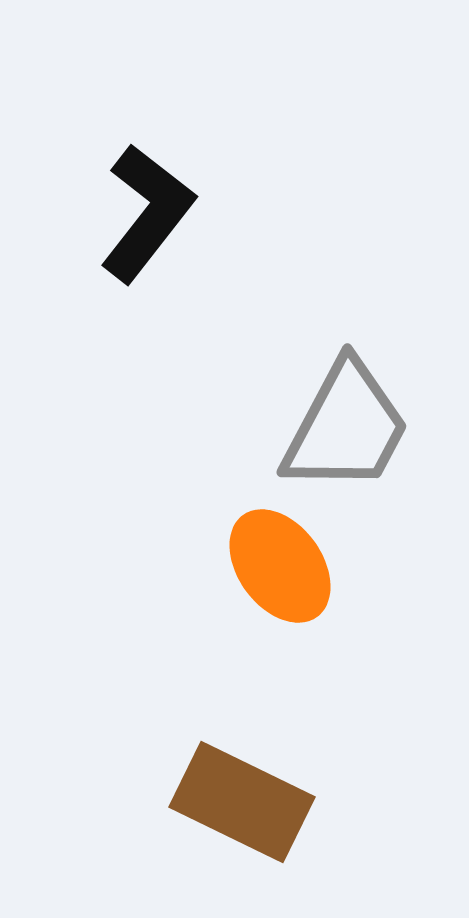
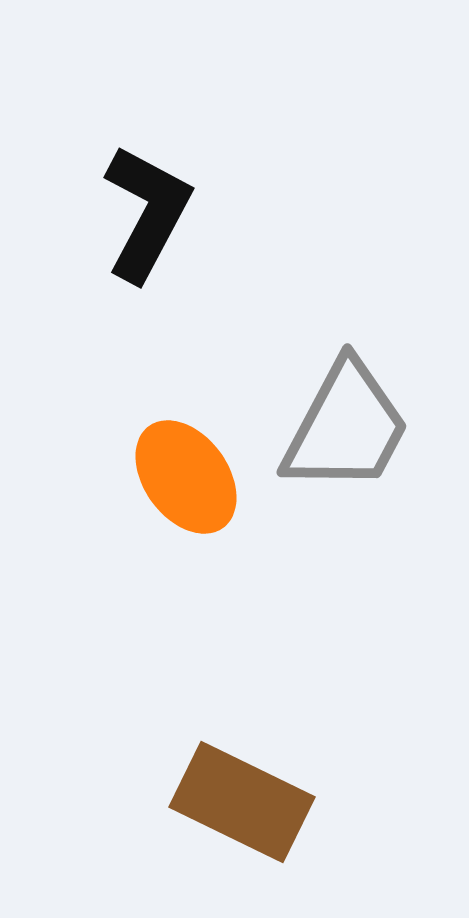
black L-shape: rotated 10 degrees counterclockwise
orange ellipse: moved 94 px left, 89 px up
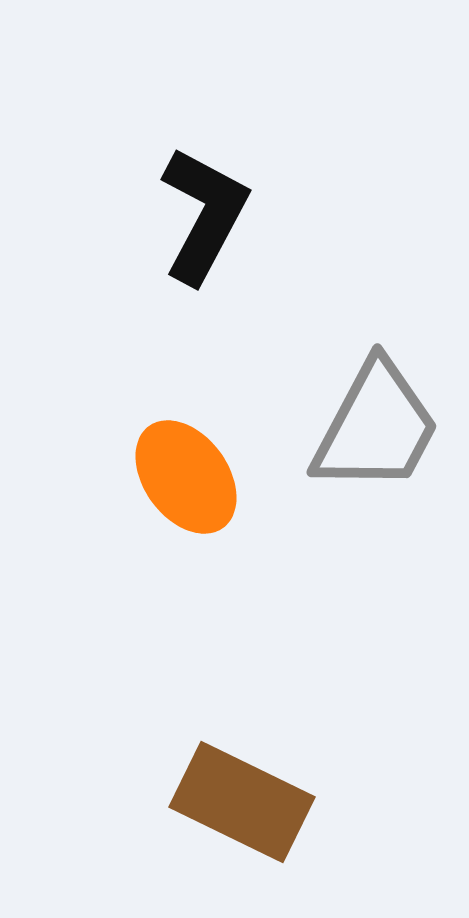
black L-shape: moved 57 px right, 2 px down
gray trapezoid: moved 30 px right
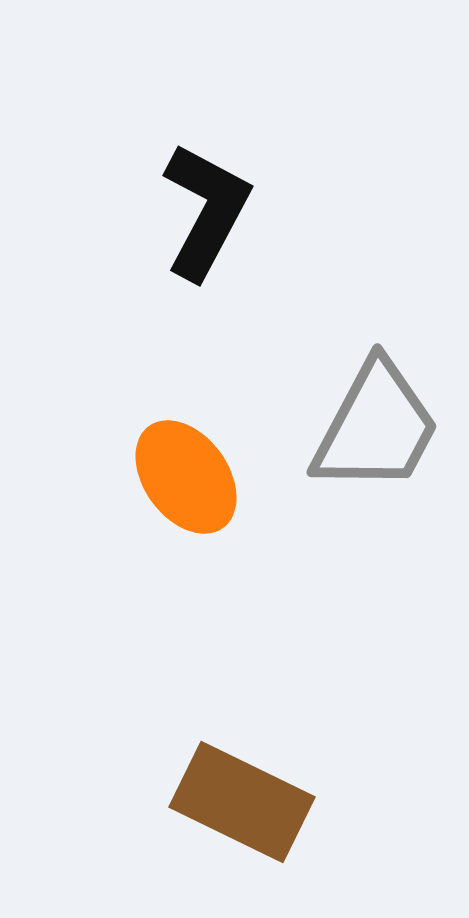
black L-shape: moved 2 px right, 4 px up
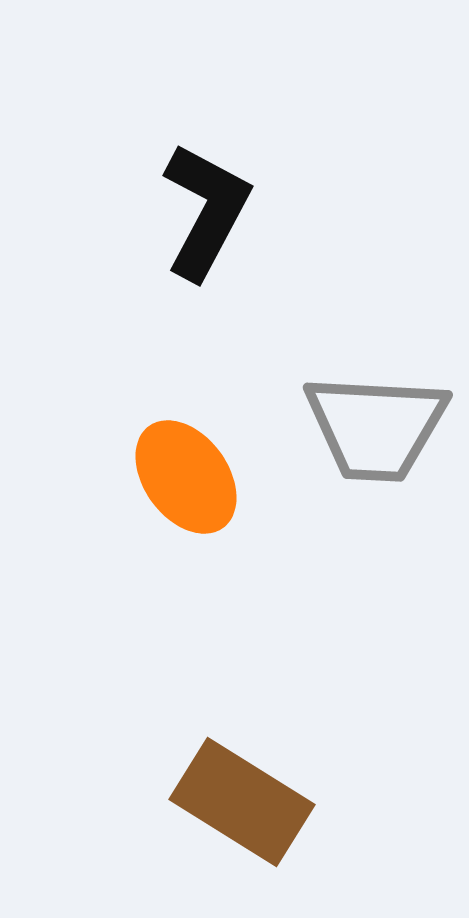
gray trapezoid: rotated 65 degrees clockwise
brown rectangle: rotated 6 degrees clockwise
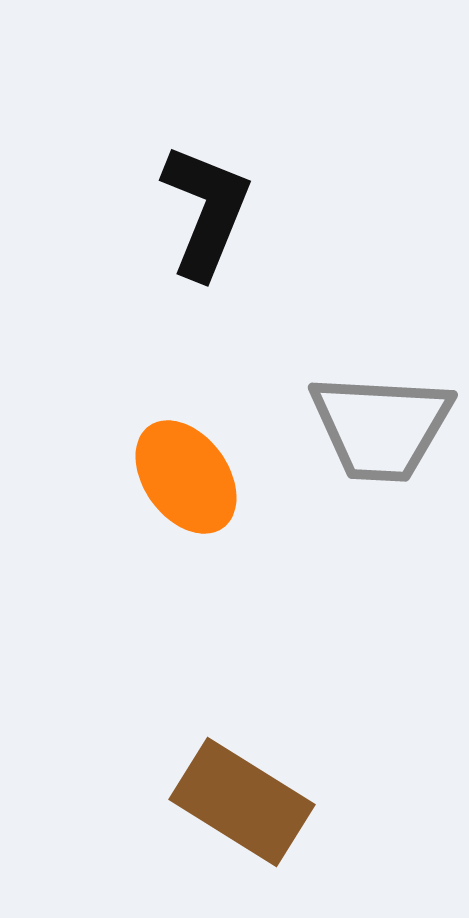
black L-shape: rotated 6 degrees counterclockwise
gray trapezoid: moved 5 px right
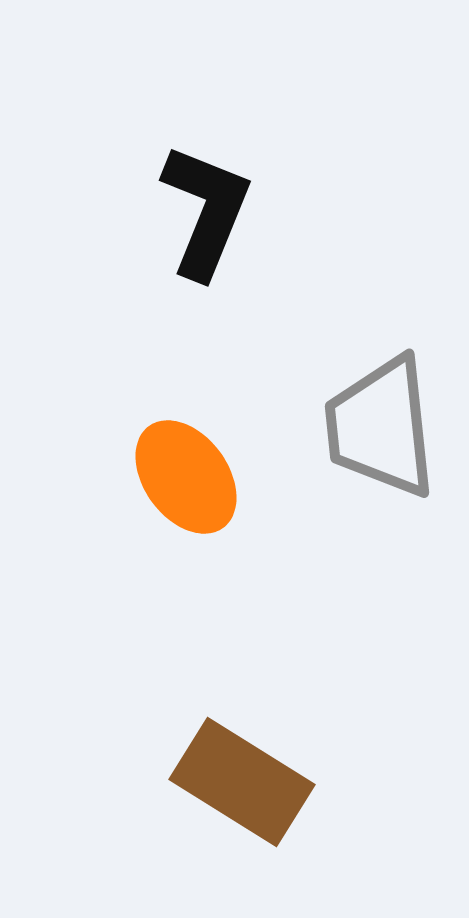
gray trapezoid: rotated 81 degrees clockwise
brown rectangle: moved 20 px up
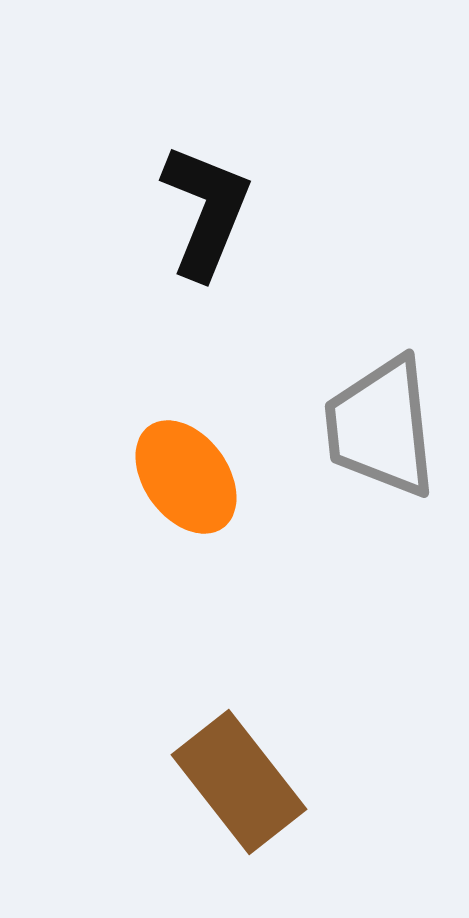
brown rectangle: moved 3 px left; rotated 20 degrees clockwise
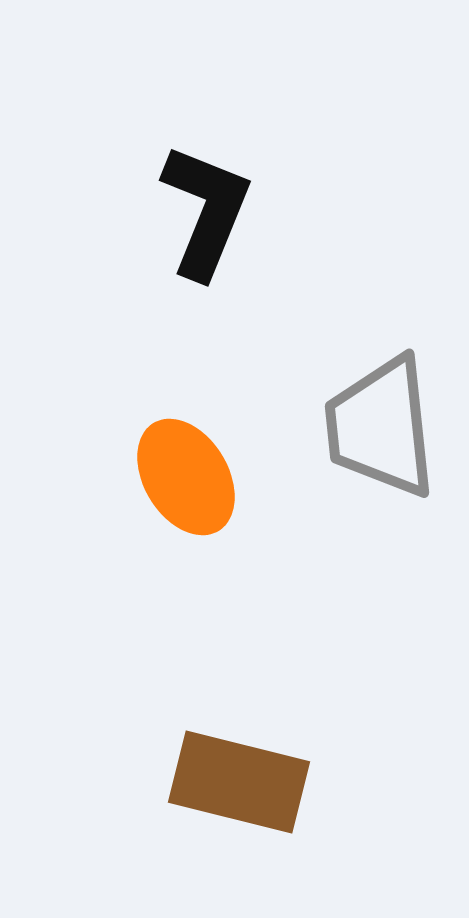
orange ellipse: rotated 5 degrees clockwise
brown rectangle: rotated 38 degrees counterclockwise
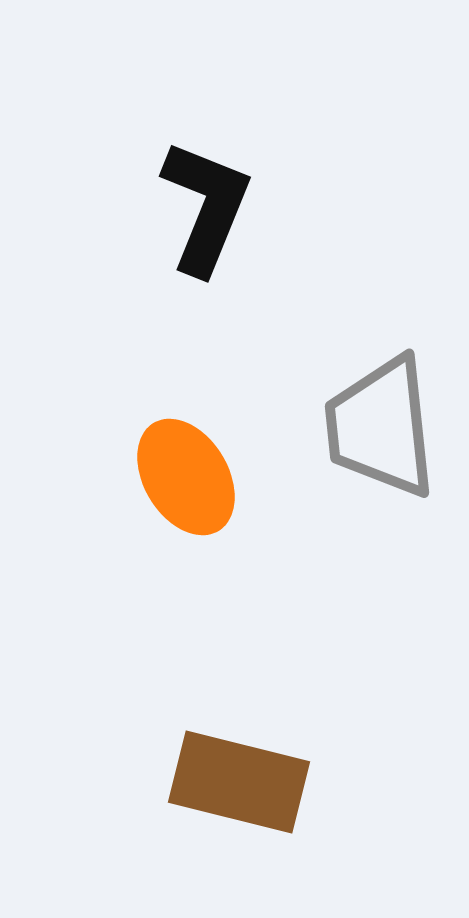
black L-shape: moved 4 px up
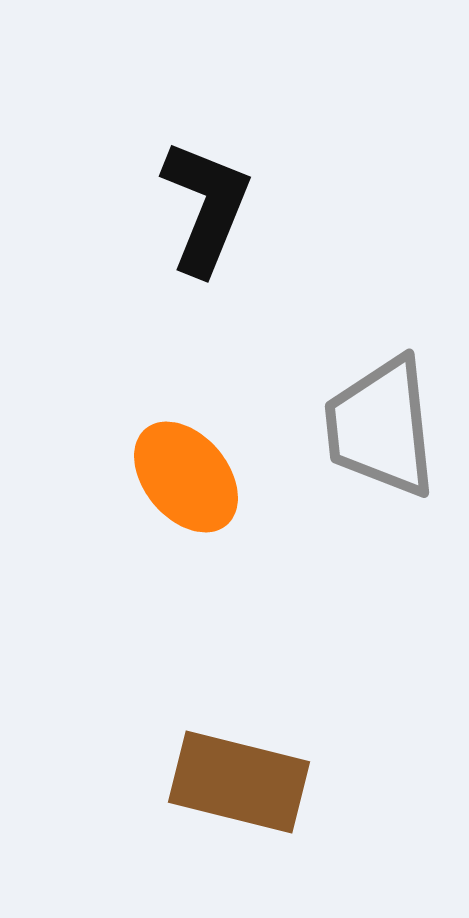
orange ellipse: rotated 9 degrees counterclockwise
